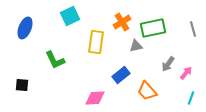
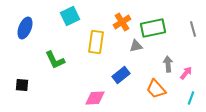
gray arrow: rotated 140 degrees clockwise
orange trapezoid: moved 9 px right, 2 px up
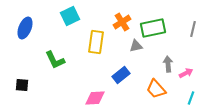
gray line: rotated 28 degrees clockwise
pink arrow: rotated 24 degrees clockwise
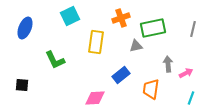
orange cross: moved 1 px left, 4 px up; rotated 12 degrees clockwise
orange trapezoid: moved 5 px left; rotated 50 degrees clockwise
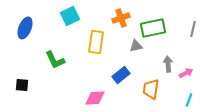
cyan line: moved 2 px left, 2 px down
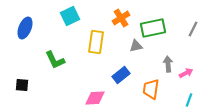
orange cross: rotated 12 degrees counterclockwise
gray line: rotated 14 degrees clockwise
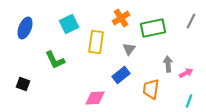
cyan square: moved 1 px left, 8 px down
gray line: moved 2 px left, 8 px up
gray triangle: moved 7 px left, 3 px down; rotated 40 degrees counterclockwise
black square: moved 1 px right, 1 px up; rotated 16 degrees clockwise
cyan line: moved 1 px down
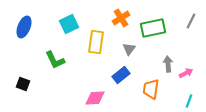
blue ellipse: moved 1 px left, 1 px up
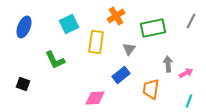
orange cross: moved 5 px left, 2 px up
